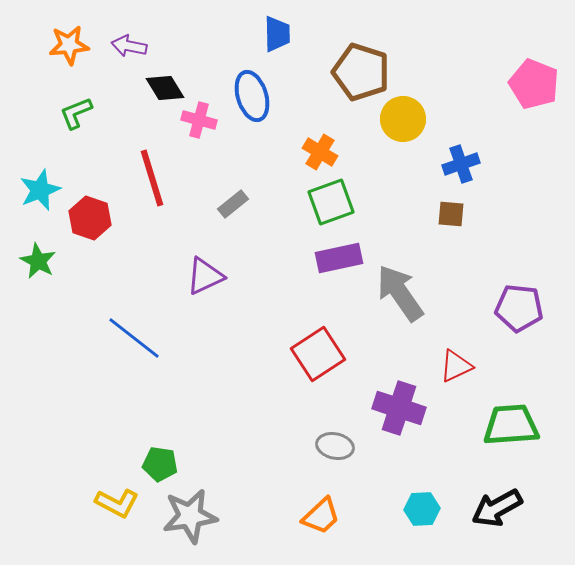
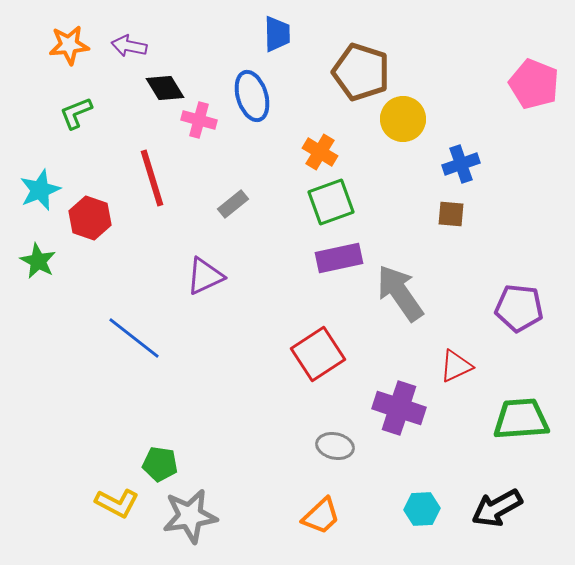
green trapezoid: moved 10 px right, 6 px up
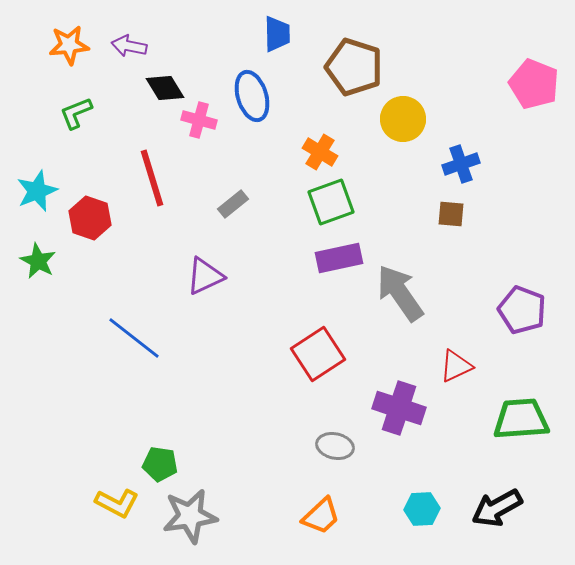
brown pentagon: moved 7 px left, 5 px up
cyan star: moved 3 px left, 1 px down
purple pentagon: moved 3 px right, 2 px down; rotated 15 degrees clockwise
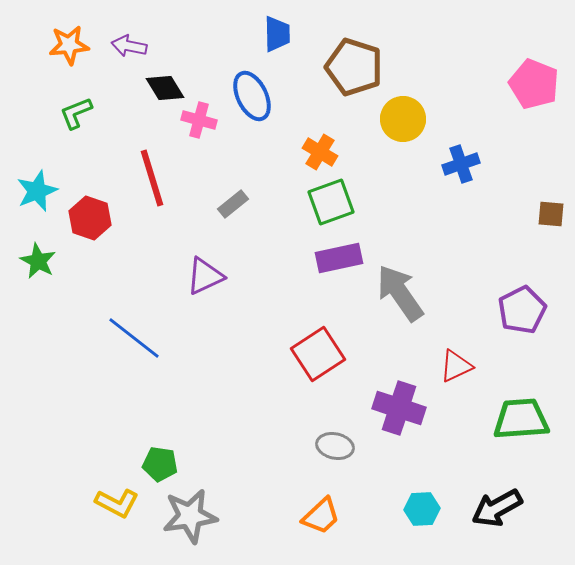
blue ellipse: rotated 9 degrees counterclockwise
brown square: moved 100 px right
purple pentagon: rotated 24 degrees clockwise
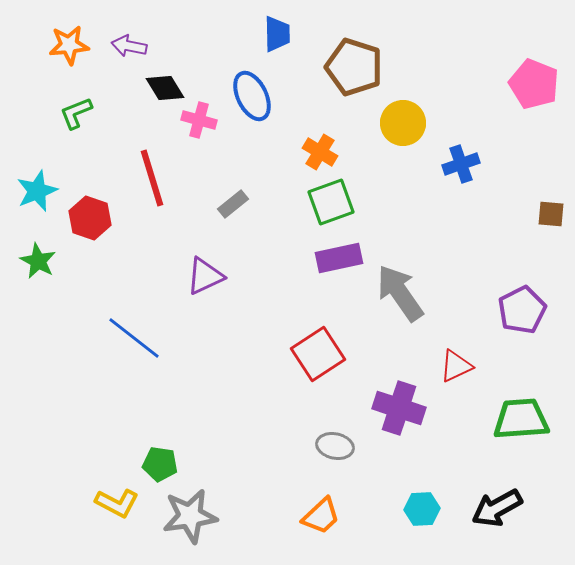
yellow circle: moved 4 px down
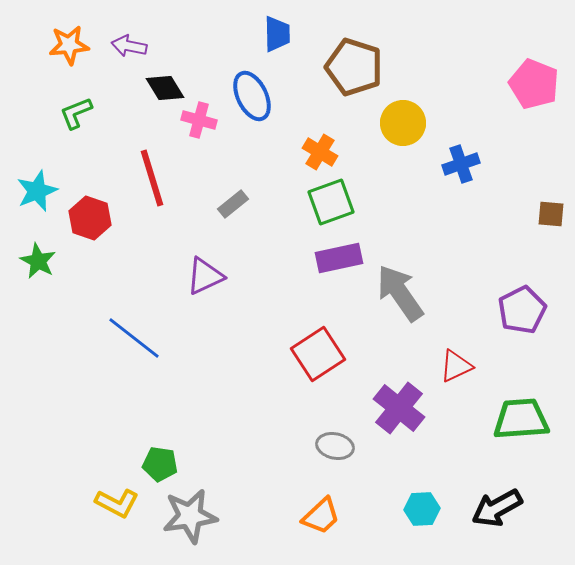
purple cross: rotated 21 degrees clockwise
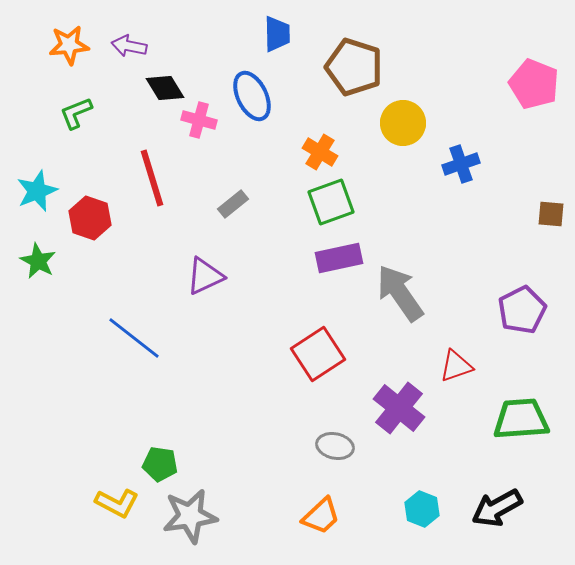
red triangle: rotated 6 degrees clockwise
cyan hexagon: rotated 24 degrees clockwise
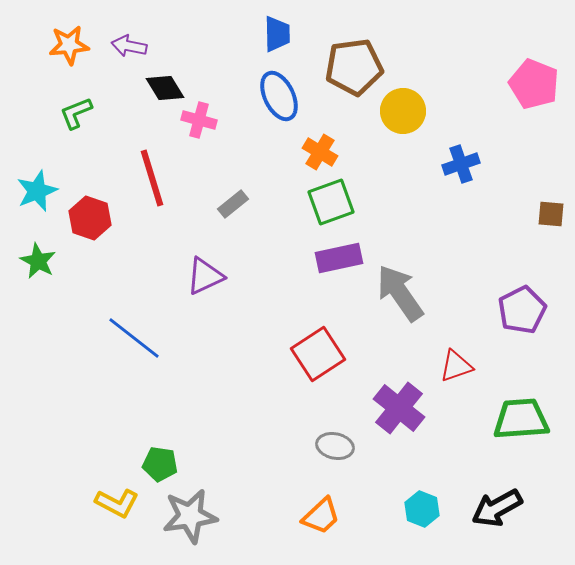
brown pentagon: rotated 26 degrees counterclockwise
blue ellipse: moved 27 px right
yellow circle: moved 12 px up
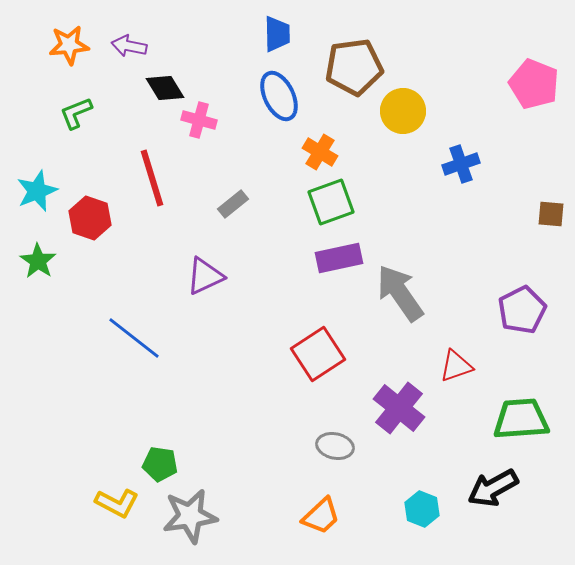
green star: rotated 6 degrees clockwise
black arrow: moved 4 px left, 20 px up
